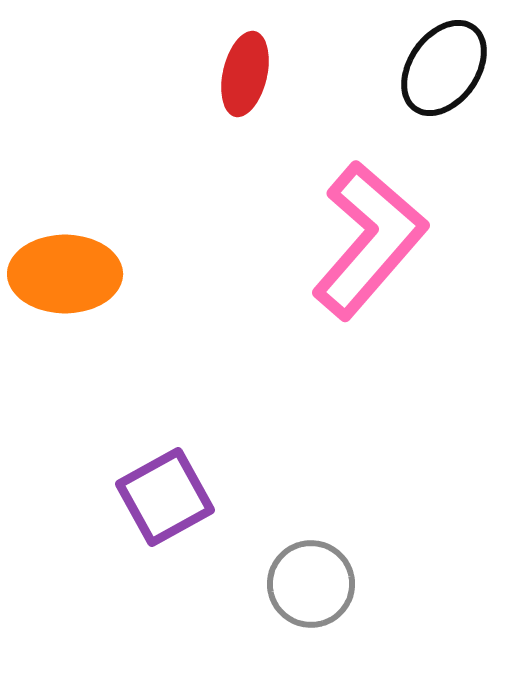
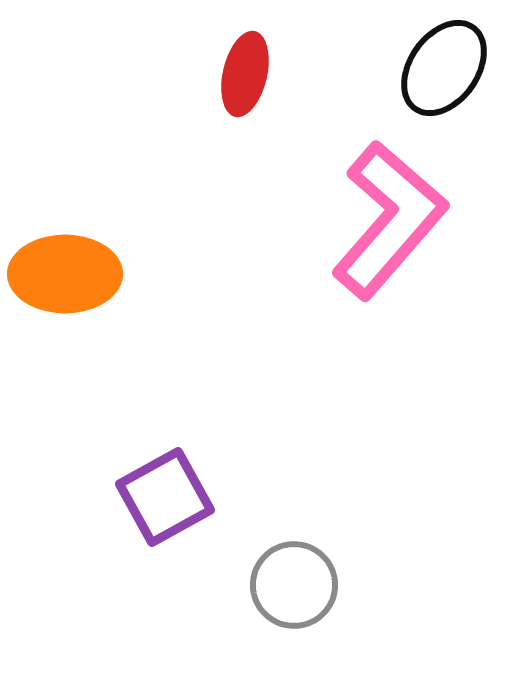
pink L-shape: moved 20 px right, 20 px up
gray circle: moved 17 px left, 1 px down
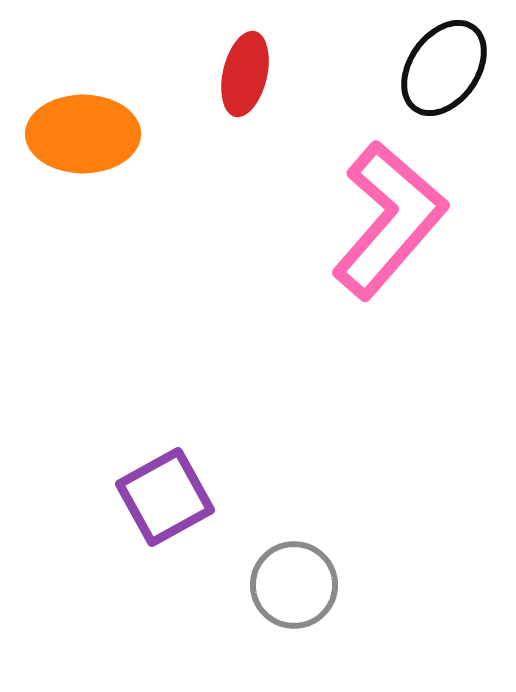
orange ellipse: moved 18 px right, 140 px up
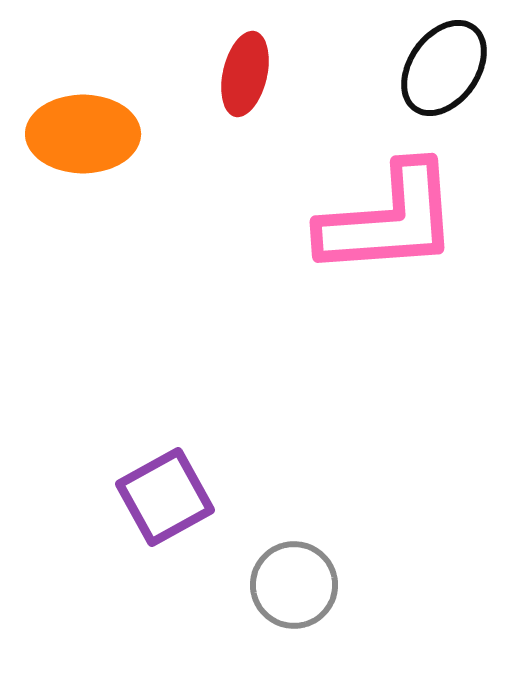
pink L-shape: rotated 45 degrees clockwise
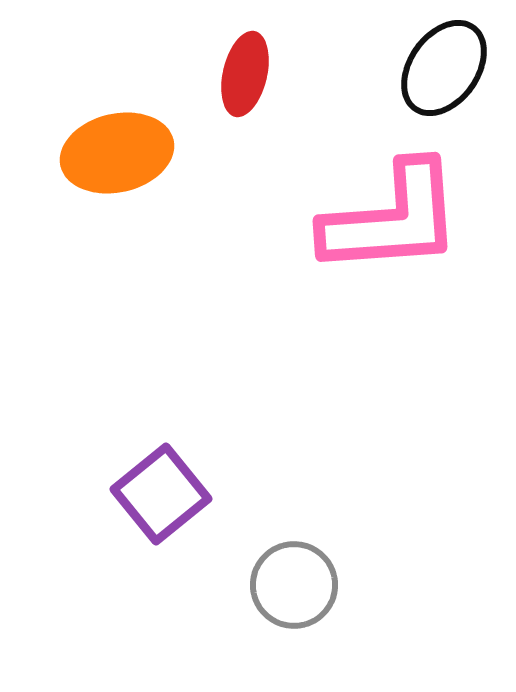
orange ellipse: moved 34 px right, 19 px down; rotated 13 degrees counterclockwise
pink L-shape: moved 3 px right, 1 px up
purple square: moved 4 px left, 3 px up; rotated 10 degrees counterclockwise
